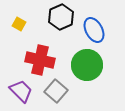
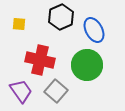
yellow square: rotated 24 degrees counterclockwise
purple trapezoid: rotated 10 degrees clockwise
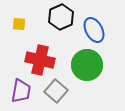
purple trapezoid: rotated 45 degrees clockwise
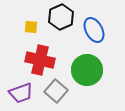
yellow square: moved 12 px right, 3 px down
green circle: moved 5 px down
purple trapezoid: moved 2 px down; rotated 60 degrees clockwise
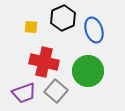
black hexagon: moved 2 px right, 1 px down
blue ellipse: rotated 10 degrees clockwise
red cross: moved 4 px right, 2 px down
green circle: moved 1 px right, 1 px down
purple trapezoid: moved 3 px right
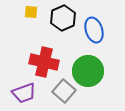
yellow square: moved 15 px up
gray square: moved 8 px right
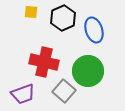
purple trapezoid: moved 1 px left, 1 px down
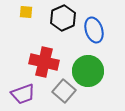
yellow square: moved 5 px left
